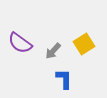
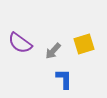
yellow square: rotated 15 degrees clockwise
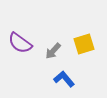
blue L-shape: rotated 40 degrees counterclockwise
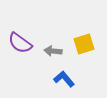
gray arrow: rotated 54 degrees clockwise
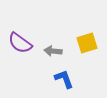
yellow square: moved 3 px right, 1 px up
blue L-shape: rotated 20 degrees clockwise
